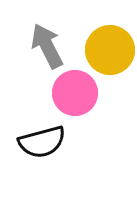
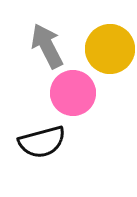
yellow circle: moved 1 px up
pink circle: moved 2 px left
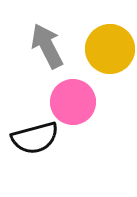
pink circle: moved 9 px down
black semicircle: moved 7 px left, 4 px up
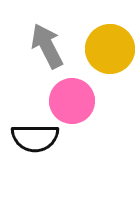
pink circle: moved 1 px left, 1 px up
black semicircle: rotated 15 degrees clockwise
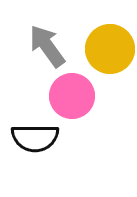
gray arrow: rotated 9 degrees counterclockwise
pink circle: moved 5 px up
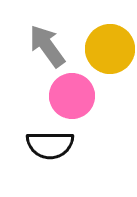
black semicircle: moved 15 px right, 7 px down
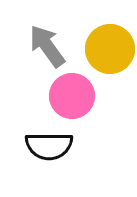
black semicircle: moved 1 px left, 1 px down
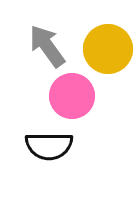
yellow circle: moved 2 px left
